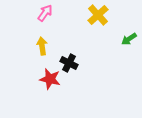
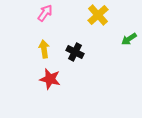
yellow arrow: moved 2 px right, 3 px down
black cross: moved 6 px right, 11 px up
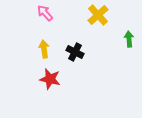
pink arrow: rotated 78 degrees counterclockwise
green arrow: rotated 119 degrees clockwise
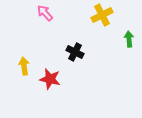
yellow cross: moved 4 px right; rotated 15 degrees clockwise
yellow arrow: moved 20 px left, 17 px down
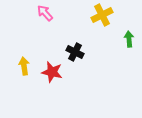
red star: moved 2 px right, 7 px up
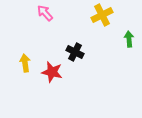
yellow arrow: moved 1 px right, 3 px up
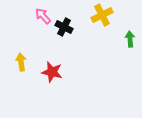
pink arrow: moved 2 px left, 3 px down
green arrow: moved 1 px right
black cross: moved 11 px left, 25 px up
yellow arrow: moved 4 px left, 1 px up
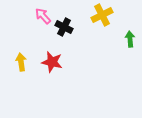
red star: moved 10 px up
